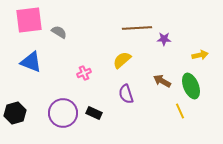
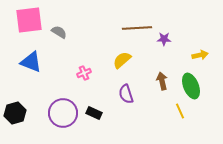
brown arrow: rotated 48 degrees clockwise
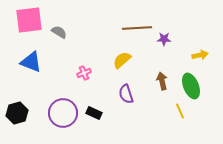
black hexagon: moved 2 px right
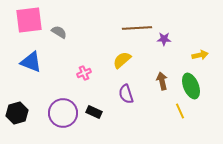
black rectangle: moved 1 px up
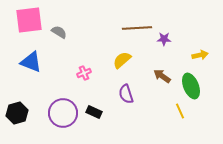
brown arrow: moved 5 px up; rotated 42 degrees counterclockwise
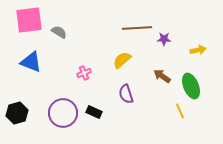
yellow arrow: moved 2 px left, 5 px up
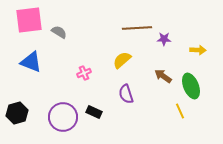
yellow arrow: rotated 14 degrees clockwise
brown arrow: moved 1 px right
purple circle: moved 4 px down
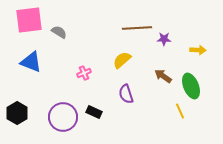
black hexagon: rotated 15 degrees counterclockwise
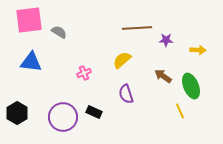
purple star: moved 2 px right, 1 px down
blue triangle: rotated 15 degrees counterclockwise
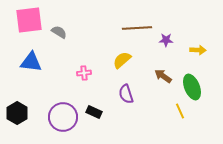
pink cross: rotated 16 degrees clockwise
green ellipse: moved 1 px right, 1 px down
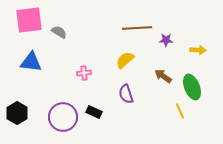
yellow semicircle: moved 3 px right
